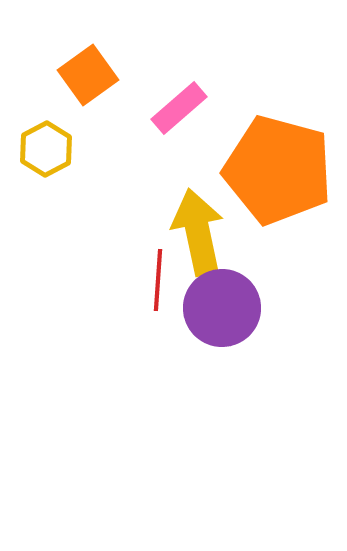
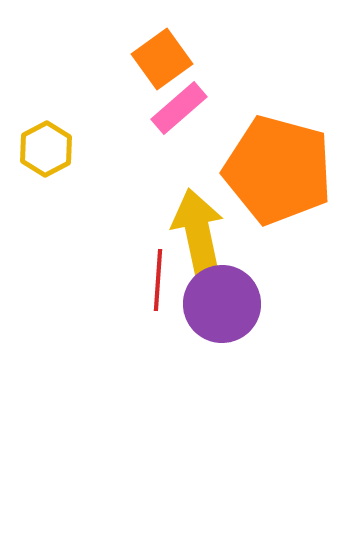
orange square: moved 74 px right, 16 px up
purple circle: moved 4 px up
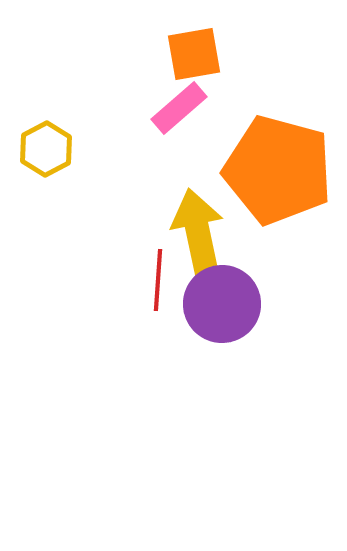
orange square: moved 32 px right, 5 px up; rotated 26 degrees clockwise
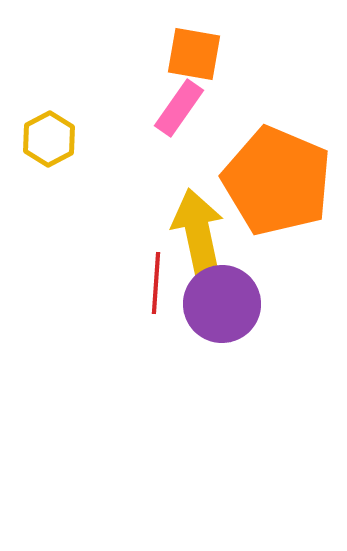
orange square: rotated 20 degrees clockwise
pink rectangle: rotated 14 degrees counterclockwise
yellow hexagon: moved 3 px right, 10 px up
orange pentagon: moved 1 px left, 11 px down; rotated 8 degrees clockwise
red line: moved 2 px left, 3 px down
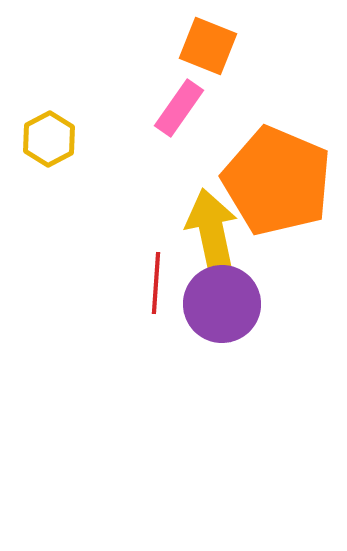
orange square: moved 14 px right, 8 px up; rotated 12 degrees clockwise
yellow arrow: moved 14 px right
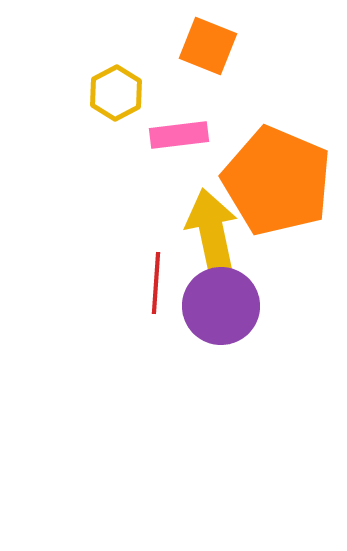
pink rectangle: moved 27 px down; rotated 48 degrees clockwise
yellow hexagon: moved 67 px right, 46 px up
purple circle: moved 1 px left, 2 px down
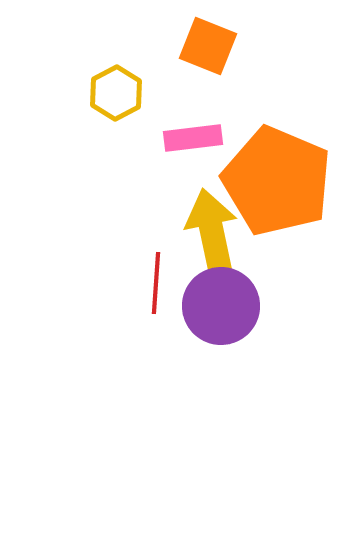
pink rectangle: moved 14 px right, 3 px down
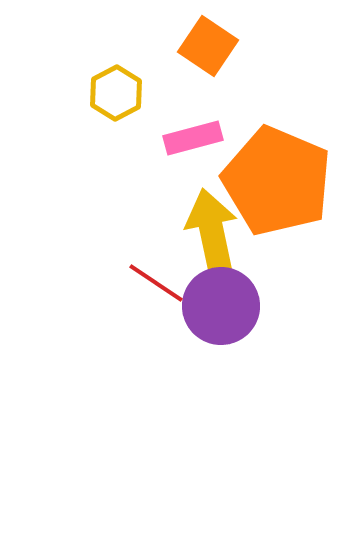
orange square: rotated 12 degrees clockwise
pink rectangle: rotated 8 degrees counterclockwise
red line: rotated 60 degrees counterclockwise
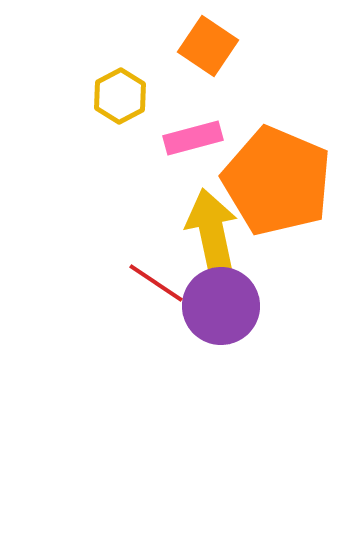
yellow hexagon: moved 4 px right, 3 px down
